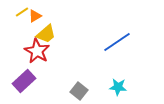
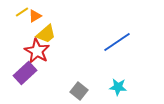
purple rectangle: moved 1 px right, 8 px up
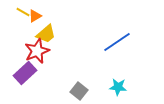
yellow line: moved 1 px right; rotated 64 degrees clockwise
red star: rotated 20 degrees clockwise
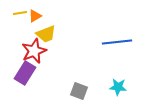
yellow line: moved 3 px left, 1 px down; rotated 40 degrees counterclockwise
yellow trapezoid: rotated 20 degrees clockwise
blue line: rotated 28 degrees clockwise
red star: moved 3 px left
purple rectangle: rotated 15 degrees counterclockwise
gray square: rotated 18 degrees counterclockwise
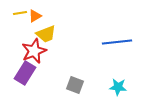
gray square: moved 4 px left, 6 px up
